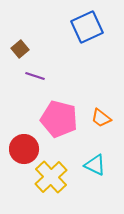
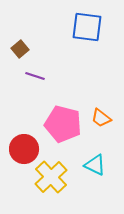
blue square: rotated 32 degrees clockwise
pink pentagon: moved 4 px right, 5 px down
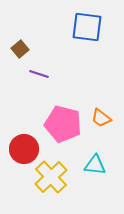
purple line: moved 4 px right, 2 px up
cyan triangle: rotated 20 degrees counterclockwise
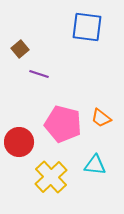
red circle: moved 5 px left, 7 px up
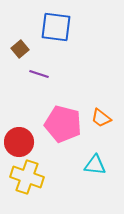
blue square: moved 31 px left
yellow cross: moved 24 px left; rotated 28 degrees counterclockwise
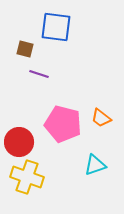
brown square: moved 5 px right; rotated 36 degrees counterclockwise
cyan triangle: rotated 25 degrees counterclockwise
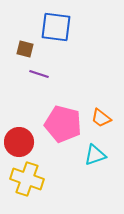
cyan triangle: moved 10 px up
yellow cross: moved 2 px down
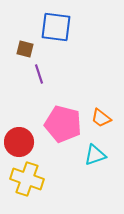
purple line: rotated 54 degrees clockwise
